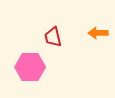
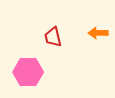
pink hexagon: moved 2 px left, 5 px down
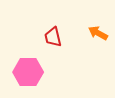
orange arrow: rotated 30 degrees clockwise
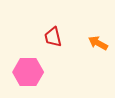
orange arrow: moved 10 px down
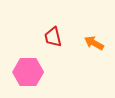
orange arrow: moved 4 px left
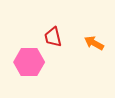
pink hexagon: moved 1 px right, 10 px up
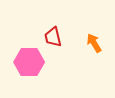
orange arrow: rotated 30 degrees clockwise
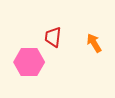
red trapezoid: rotated 20 degrees clockwise
